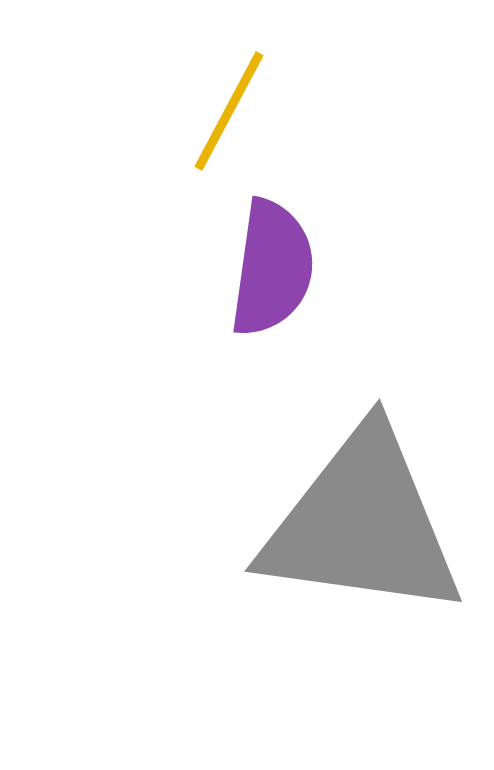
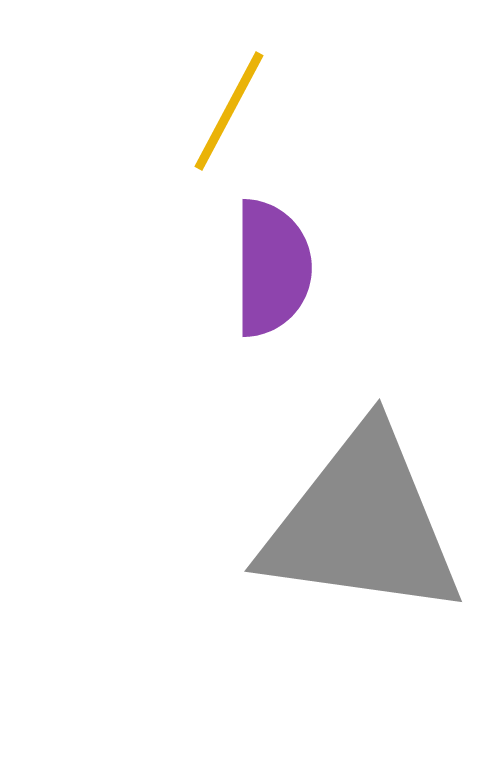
purple semicircle: rotated 8 degrees counterclockwise
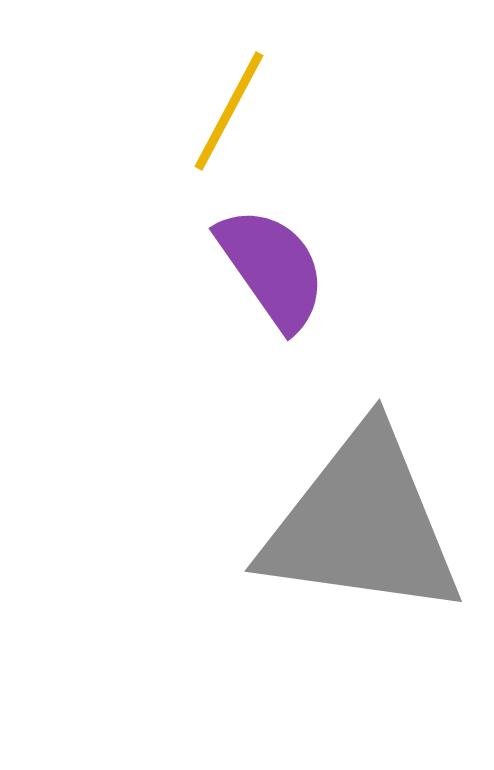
purple semicircle: rotated 35 degrees counterclockwise
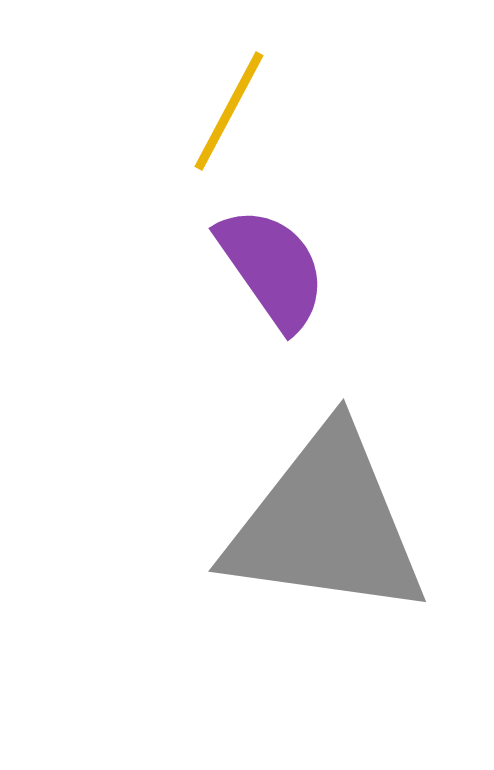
gray triangle: moved 36 px left
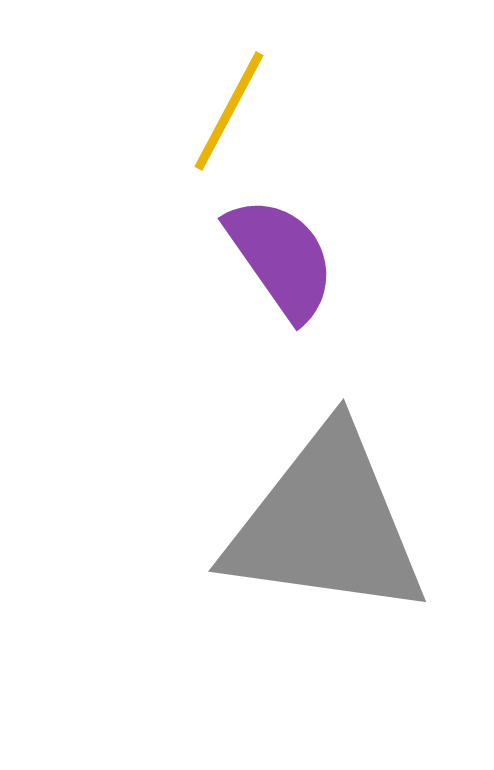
purple semicircle: moved 9 px right, 10 px up
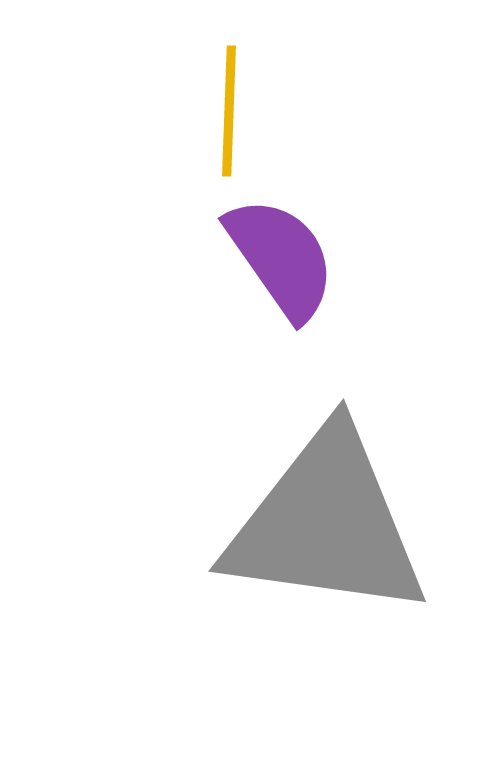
yellow line: rotated 26 degrees counterclockwise
